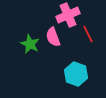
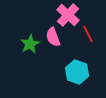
pink cross: rotated 25 degrees counterclockwise
green star: rotated 18 degrees clockwise
cyan hexagon: moved 1 px right, 2 px up
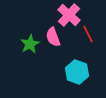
pink cross: moved 1 px right
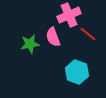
pink cross: rotated 25 degrees clockwise
red line: rotated 24 degrees counterclockwise
green star: rotated 18 degrees clockwise
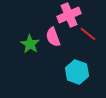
green star: rotated 30 degrees counterclockwise
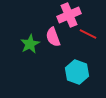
red line: rotated 12 degrees counterclockwise
green star: rotated 12 degrees clockwise
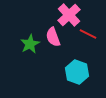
pink cross: rotated 20 degrees counterclockwise
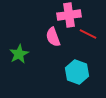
pink cross: rotated 35 degrees clockwise
green star: moved 11 px left, 10 px down
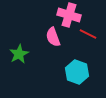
pink cross: rotated 25 degrees clockwise
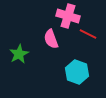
pink cross: moved 1 px left, 1 px down
pink semicircle: moved 2 px left, 2 px down
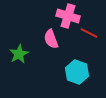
red line: moved 1 px right, 1 px up
